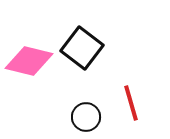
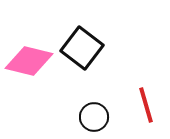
red line: moved 15 px right, 2 px down
black circle: moved 8 px right
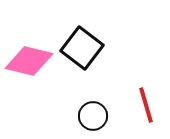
black circle: moved 1 px left, 1 px up
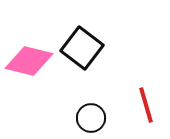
black circle: moved 2 px left, 2 px down
